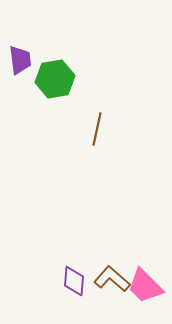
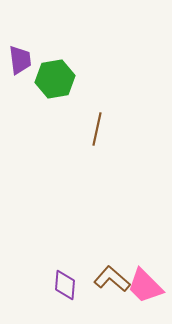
purple diamond: moved 9 px left, 4 px down
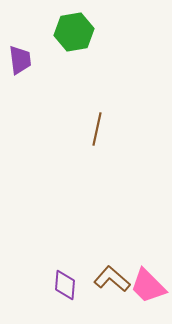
green hexagon: moved 19 px right, 47 px up
pink trapezoid: moved 3 px right
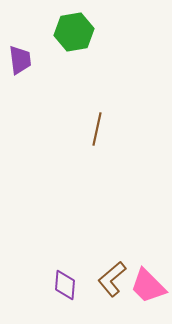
brown L-shape: rotated 81 degrees counterclockwise
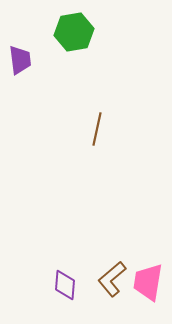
pink trapezoid: moved 4 px up; rotated 54 degrees clockwise
